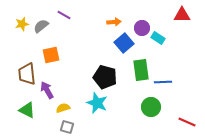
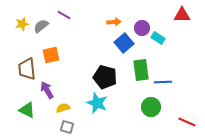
brown trapezoid: moved 5 px up
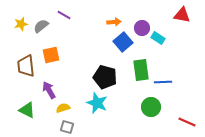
red triangle: rotated 12 degrees clockwise
yellow star: moved 1 px left
blue square: moved 1 px left, 1 px up
brown trapezoid: moved 1 px left, 3 px up
purple arrow: moved 2 px right
